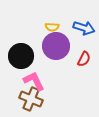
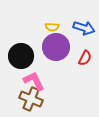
purple circle: moved 1 px down
red semicircle: moved 1 px right, 1 px up
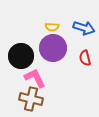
purple circle: moved 3 px left, 1 px down
red semicircle: rotated 140 degrees clockwise
pink L-shape: moved 1 px right, 3 px up
brown cross: rotated 10 degrees counterclockwise
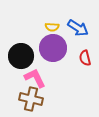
blue arrow: moved 6 px left; rotated 15 degrees clockwise
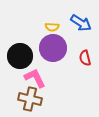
blue arrow: moved 3 px right, 5 px up
black circle: moved 1 px left
brown cross: moved 1 px left
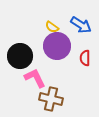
blue arrow: moved 2 px down
yellow semicircle: rotated 32 degrees clockwise
purple circle: moved 4 px right, 2 px up
red semicircle: rotated 14 degrees clockwise
brown cross: moved 21 px right
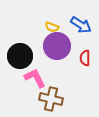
yellow semicircle: rotated 16 degrees counterclockwise
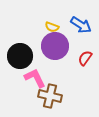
purple circle: moved 2 px left
red semicircle: rotated 35 degrees clockwise
brown cross: moved 1 px left, 3 px up
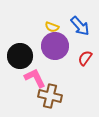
blue arrow: moved 1 px left, 1 px down; rotated 15 degrees clockwise
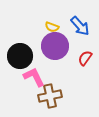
pink L-shape: moved 1 px left, 1 px up
brown cross: rotated 25 degrees counterclockwise
